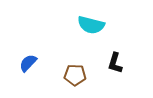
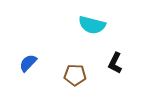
cyan semicircle: moved 1 px right
black L-shape: rotated 10 degrees clockwise
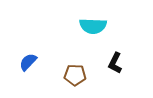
cyan semicircle: moved 1 px right, 1 px down; rotated 12 degrees counterclockwise
blue semicircle: moved 1 px up
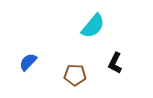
cyan semicircle: rotated 52 degrees counterclockwise
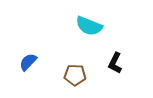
cyan semicircle: moved 4 px left; rotated 72 degrees clockwise
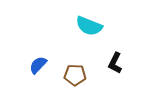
blue semicircle: moved 10 px right, 3 px down
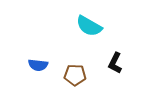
cyan semicircle: rotated 8 degrees clockwise
blue semicircle: rotated 126 degrees counterclockwise
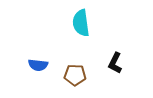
cyan semicircle: moved 8 px left, 3 px up; rotated 52 degrees clockwise
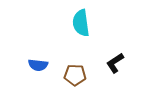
black L-shape: rotated 30 degrees clockwise
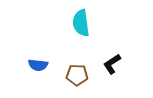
black L-shape: moved 3 px left, 1 px down
brown pentagon: moved 2 px right
